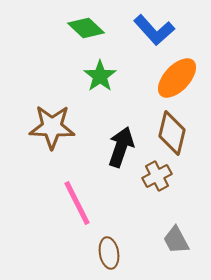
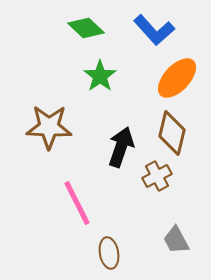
brown star: moved 3 px left
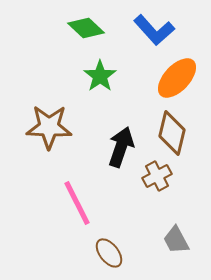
brown ellipse: rotated 28 degrees counterclockwise
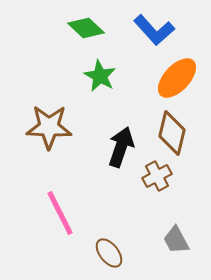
green star: rotated 8 degrees counterclockwise
pink line: moved 17 px left, 10 px down
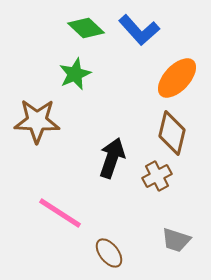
blue L-shape: moved 15 px left
green star: moved 25 px left, 2 px up; rotated 20 degrees clockwise
brown star: moved 12 px left, 6 px up
black arrow: moved 9 px left, 11 px down
pink line: rotated 30 degrees counterclockwise
gray trapezoid: rotated 44 degrees counterclockwise
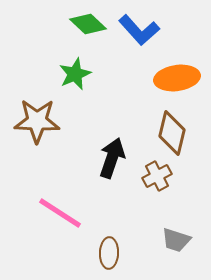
green diamond: moved 2 px right, 4 px up
orange ellipse: rotated 39 degrees clockwise
brown ellipse: rotated 40 degrees clockwise
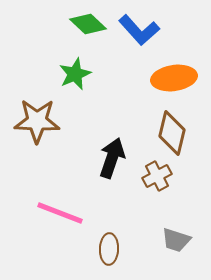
orange ellipse: moved 3 px left
pink line: rotated 12 degrees counterclockwise
brown ellipse: moved 4 px up
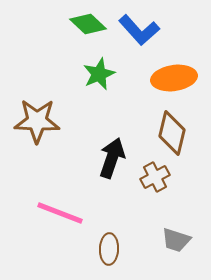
green star: moved 24 px right
brown cross: moved 2 px left, 1 px down
